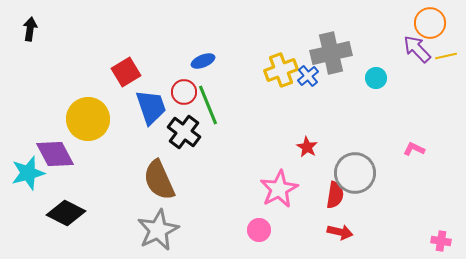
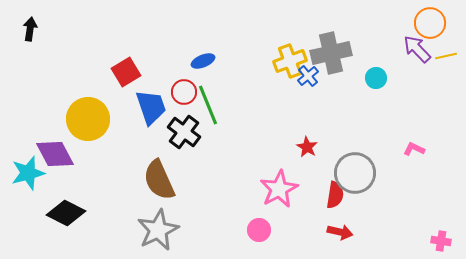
yellow cross: moved 9 px right, 9 px up
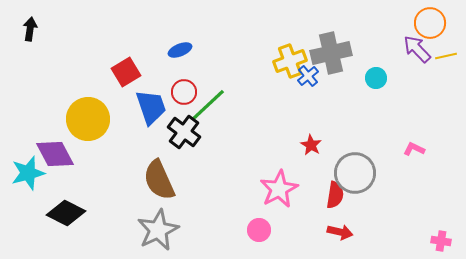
blue ellipse: moved 23 px left, 11 px up
green line: rotated 69 degrees clockwise
red star: moved 4 px right, 2 px up
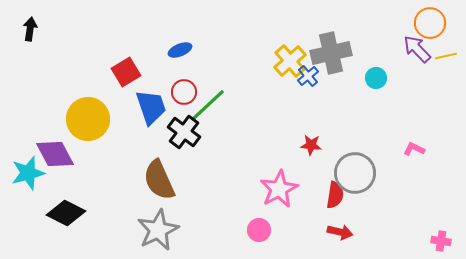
yellow cross: rotated 20 degrees counterclockwise
red star: rotated 25 degrees counterclockwise
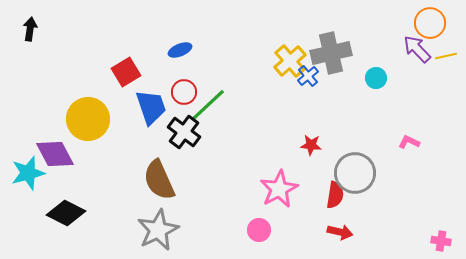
pink L-shape: moved 5 px left, 7 px up
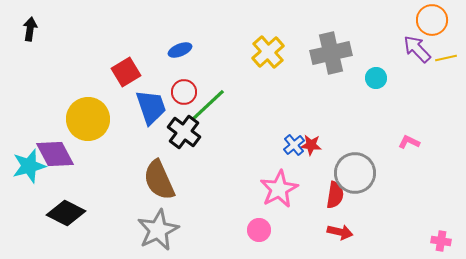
orange circle: moved 2 px right, 3 px up
yellow line: moved 2 px down
yellow cross: moved 22 px left, 9 px up
blue cross: moved 14 px left, 69 px down
cyan star: moved 1 px right, 7 px up
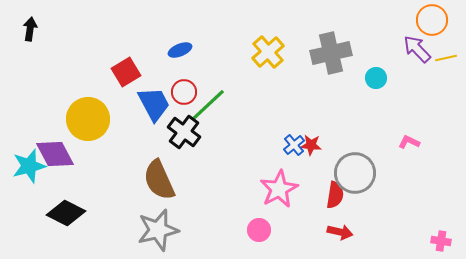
blue trapezoid: moved 3 px right, 3 px up; rotated 9 degrees counterclockwise
gray star: rotated 12 degrees clockwise
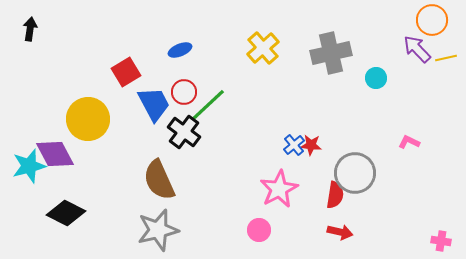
yellow cross: moved 5 px left, 4 px up
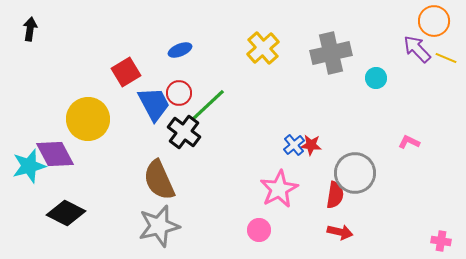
orange circle: moved 2 px right, 1 px down
yellow line: rotated 35 degrees clockwise
red circle: moved 5 px left, 1 px down
gray star: moved 1 px right, 4 px up
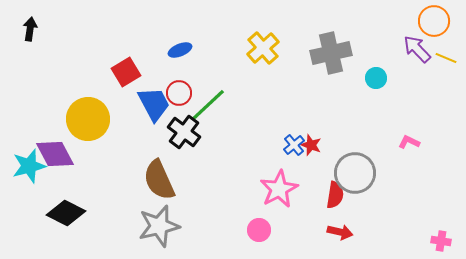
red star: rotated 15 degrees clockwise
